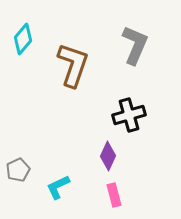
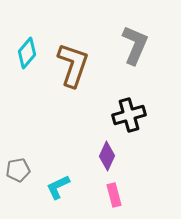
cyan diamond: moved 4 px right, 14 px down
purple diamond: moved 1 px left
gray pentagon: rotated 15 degrees clockwise
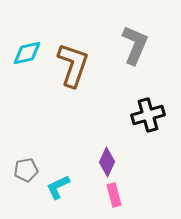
cyan diamond: rotated 36 degrees clockwise
black cross: moved 19 px right
purple diamond: moved 6 px down
gray pentagon: moved 8 px right
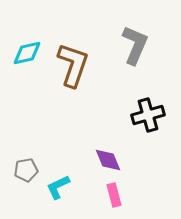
purple diamond: moved 1 px right, 2 px up; rotated 48 degrees counterclockwise
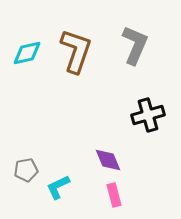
brown L-shape: moved 3 px right, 14 px up
